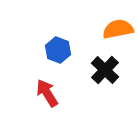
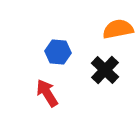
blue hexagon: moved 2 px down; rotated 15 degrees counterclockwise
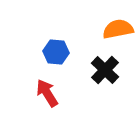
blue hexagon: moved 2 px left
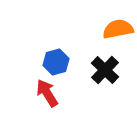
blue hexagon: moved 10 px down; rotated 20 degrees counterclockwise
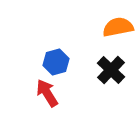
orange semicircle: moved 2 px up
black cross: moved 6 px right
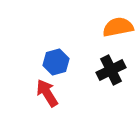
black cross: rotated 20 degrees clockwise
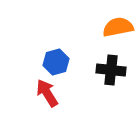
black cross: rotated 32 degrees clockwise
